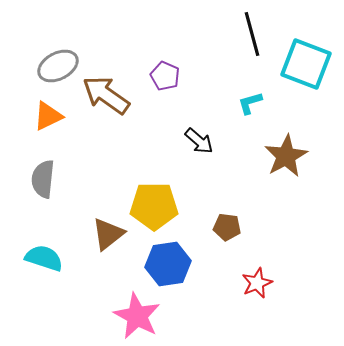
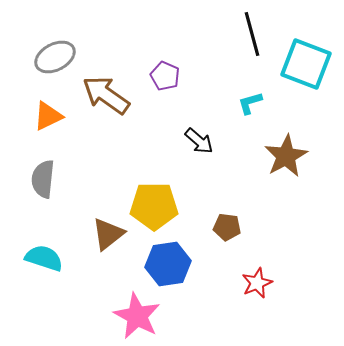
gray ellipse: moved 3 px left, 9 px up
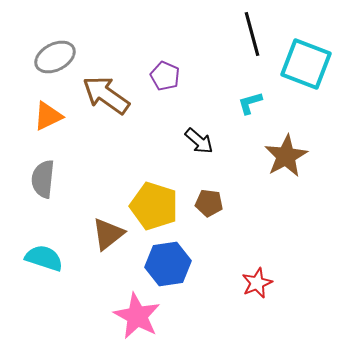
yellow pentagon: rotated 18 degrees clockwise
brown pentagon: moved 18 px left, 24 px up
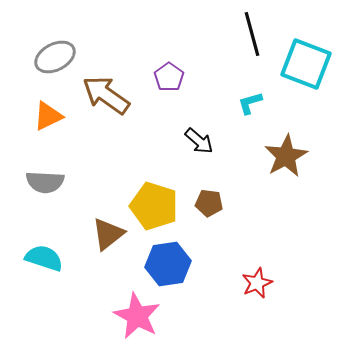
purple pentagon: moved 4 px right, 1 px down; rotated 12 degrees clockwise
gray semicircle: moved 2 px right, 3 px down; rotated 93 degrees counterclockwise
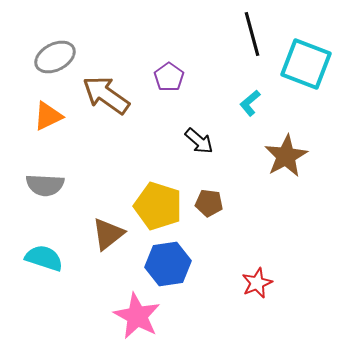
cyan L-shape: rotated 24 degrees counterclockwise
gray semicircle: moved 3 px down
yellow pentagon: moved 4 px right
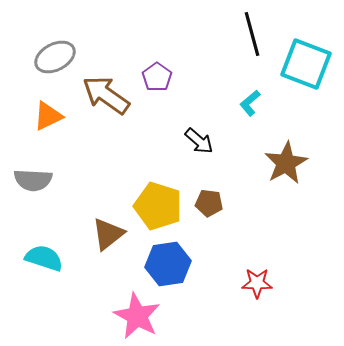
purple pentagon: moved 12 px left
brown star: moved 7 px down
gray semicircle: moved 12 px left, 5 px up
red star: rotated 24 degrees clockwise
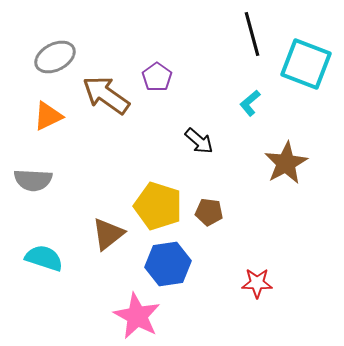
brown pentagon: moved 9 px down
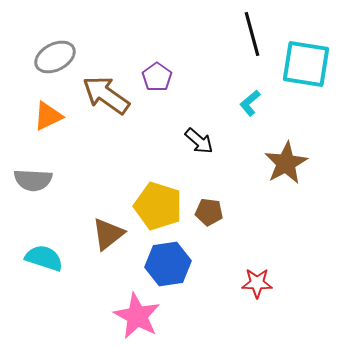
cyan square: rotated 12 degrees counterclockwise
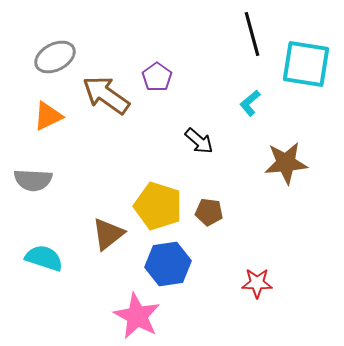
brown star: rotated 24 degrees clockwise
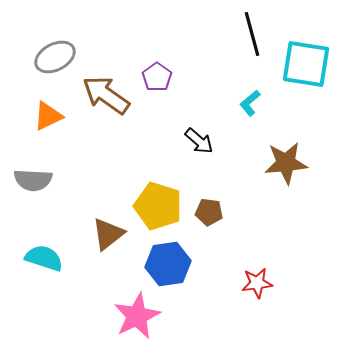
red star: rotated 8 degrees counterclockwise
pink star: rotated 18 degrees clockwise
